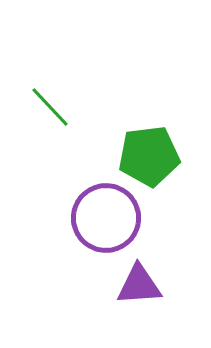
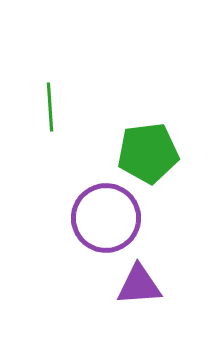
green line: rotated 39 degrees clockwise
green pentagon: moved 1 px left, 3 px up
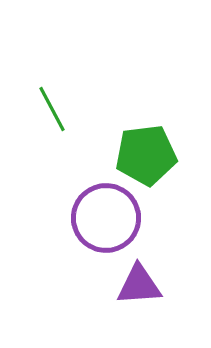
green line: moved 2 px right, 2 px down; rotated 24 degrees counterclockwise
green pentagon: moved 2 px left, 2 px down
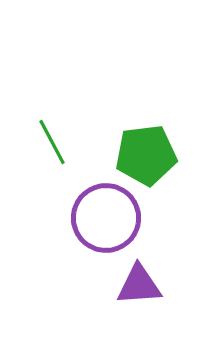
green line: moved 33 px down
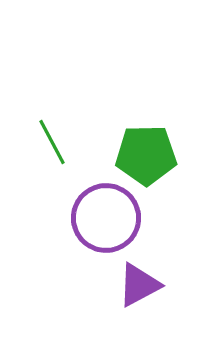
green pentagon: rotated 6 degrees clockwise
purple triangle: rotated 24 degrees counterclockwise
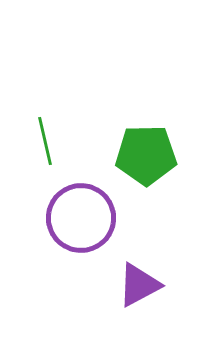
green line: moved 7 px left, 1 px up; rotated 15 degrees clockwise
purple circle: moved 25 px left
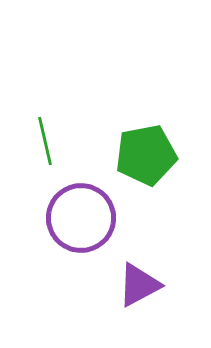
green pentagon: rotated 10 degrees counterclockwise
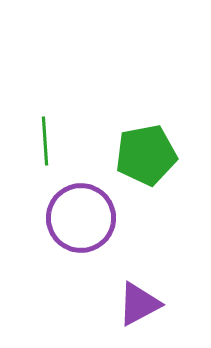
green line: rotated 9 degrees clockwise
purple triangle: moved 19 px down
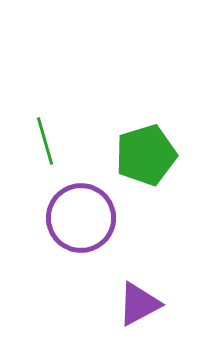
green line: rotated 12 degrees counterclockwise
green pentagon: rotated 6 degrees counterclockwise
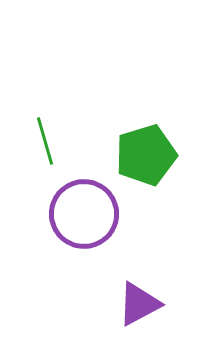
purple circle: moved 3 px right, 4 px up
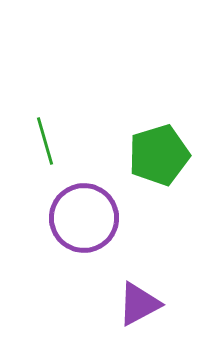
green pentagon: moved 13 px right
purple circle: moved 4 px down
